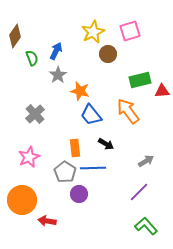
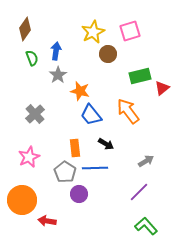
brown diamond: moved 10 px right, 7 px up
blue arrow: rotated 18 degrees counterclockwise
green rectangle: moved 4 px up
red triangle: moved 3 px up; rotated 35 degrees counterclockwise
blue line: moved 2 px right
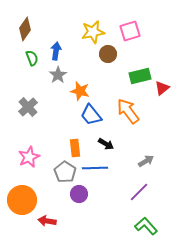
yellow star: rotated 15 degrees clockwise
gray cross: moved 7 px left, 7 px up
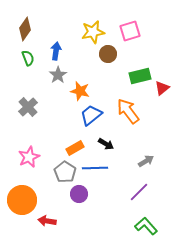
green semicircle: moved 4 px left
blue trapezoid: rotated 90 degrees clockwise
orange rectangle: rotated 66 degrees clockwise
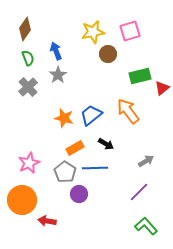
blue arrow: rotated 30 degrees counterclockwise
orange star: moved 16 px left, 27 px down
gray cross: moved 20 px up
pink star: moved 6 px down
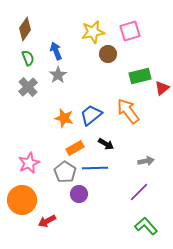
gray arrow: rotated 21 degrees clockwise
red arrow: rotated 36 degrees counterclockwise
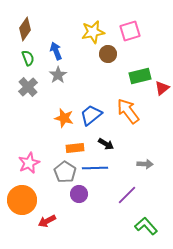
orange rectangle: rotated 24 degrees clockwise
gray arrow: moved 1 px left, 3 px down; rotated 14 degrees clockwise
purple line: moved 12 px left, 3 px down
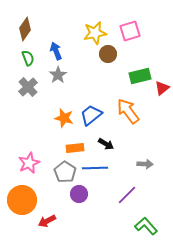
yellow star: moved 2 px right, 1 px down
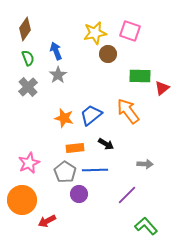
pink square: rotated 35 degrees clockwise
green rectangle: rotated 15 degrees clockwise
blue line: moved 2 px down
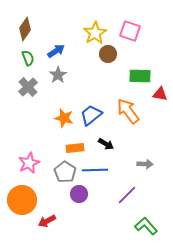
yellow star: rotated 20 degrees counterclockwise
blue arrow: rotated 78 degrees clockwise
red triangle: moved 2 px left, 6 px down; rotated 49 degrees clockwise
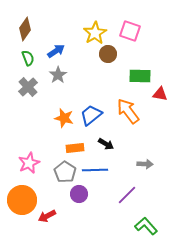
red arrow: moved 5 px up
